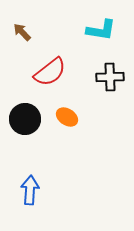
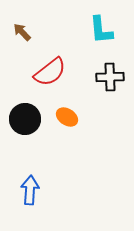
cyan L-shape: rotated 76 degrees clockwise
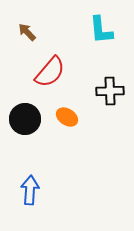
brown arrow: moved 5 px right
red semicircle: rotated 12 degrees counterclockwise
black cross: moved 14 px down
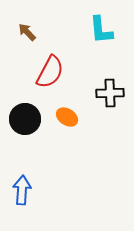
red semicircle: rotated 12 degrees counterclockwise
black cross: moved 2 px down
blue arrow: moved 8 px left
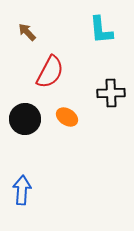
black cross: moved 1 px right
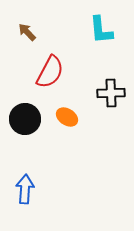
blue arrow: moved 3 px right, 1 px up
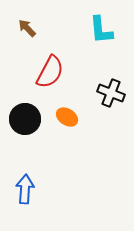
brown arrow: moved 4 px up
black cross: rotated 24 degrees clockwise
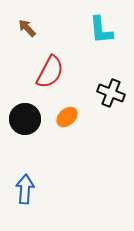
orange ellipse: rotated 75 degrees counterclockwise
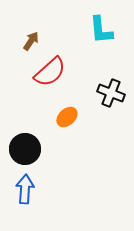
brown arrow: moved 4 px right, 13 px down; rotated 78 degrees clockwise
red semicircle: rotated 20 degrees clockwise
black circle: moved 30 px down
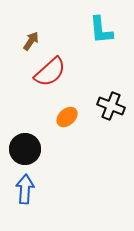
black cross: moved 13 px down
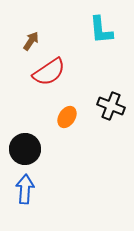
red semicircle: moved 1 px left; rotated 8 degrees clockwise
orange ellipse: rotated 15 degrees counterclockwise
